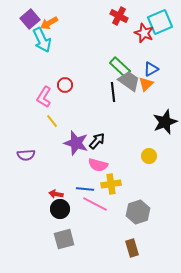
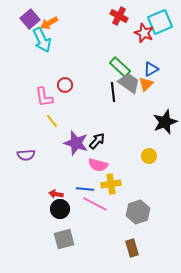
gray trapezoid: moved 2 px down
pink L-shape: rotated 40 degrees counterclockwise
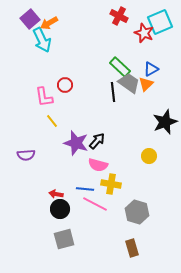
yellow cross: rotated 18 degrees clockwise
gray hexagon: moved 1 px left; rotated 25 degrees counterclockwise
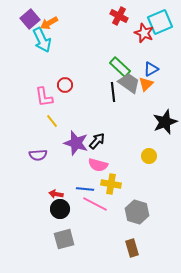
purple semicircle: moved 12 px right
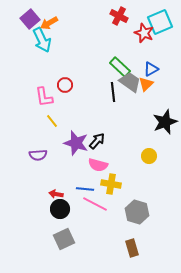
gray trapezoid: moved 1 px right, 1 px up
gray square: rotated 10 degrees counterclockwise
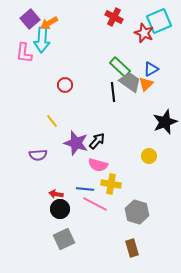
red cross: moved 5 px left, 1 px down
cyan square: moved 1 px left, 1 px up
cyan arrow: rotated 30 degrees clockwise
pink L-shape: moved 20 px left, 44 px up; rotated 15 degrees clockwise
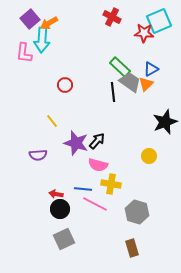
red cross: moved 2 px left
red star: rotated 18 degrees counterclockwise
blue line: moved 2 px left
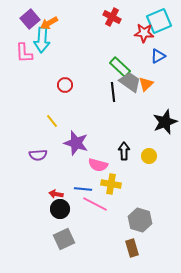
pink L-shape: rotated 10 degrees counterclockwise
blue triangle: moved 7 px right, 13 px up
black arrow: moved 27 px right, 10 px down; rotated 42 degrees counterclockwise
gray hexagon: moved 3 px right, 8 px down
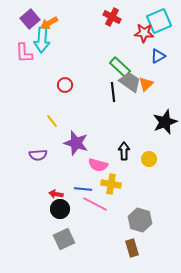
yellow circle: moved 3 px down
